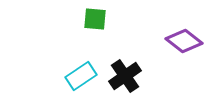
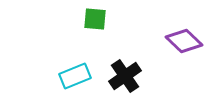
purple diamond: rotated 6 degrees clockwise
cyan rectangle: moved 6 px left; rotated 12 degrees clockwise
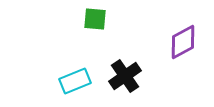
purple diamond: moved 1 px left, 1 px down; rotated 72 degrees counterclockwise
cyan rectangle: moved 5 px down
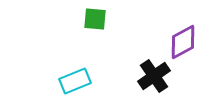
black cross: moved 29 px right
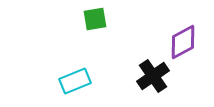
green square: rotated 15 degrees counterclockwise
black cross: moved 1 px left
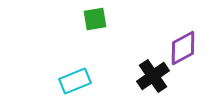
purple diamond: moved 6 px down
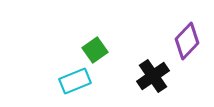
green square: moved 31 px down; rotated 25 degrees counterclockwise
purple diamond: moved 4 px right, 7 px up; rotated 18 degrees counterclockwise
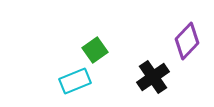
black cross: moved 1 px down
